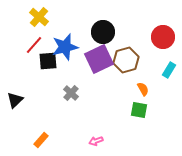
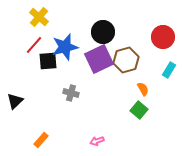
gray cross: rotated 28 degrees counterclockwise
black triangle: moved 1 px down
green square: rotated 30 degrees clockwise
pink arrow: moved 1 px right
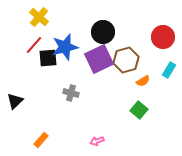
black square: moved 3 px up
orange semicircle: moved 8 px up; rotated 88 degrees clockwise
